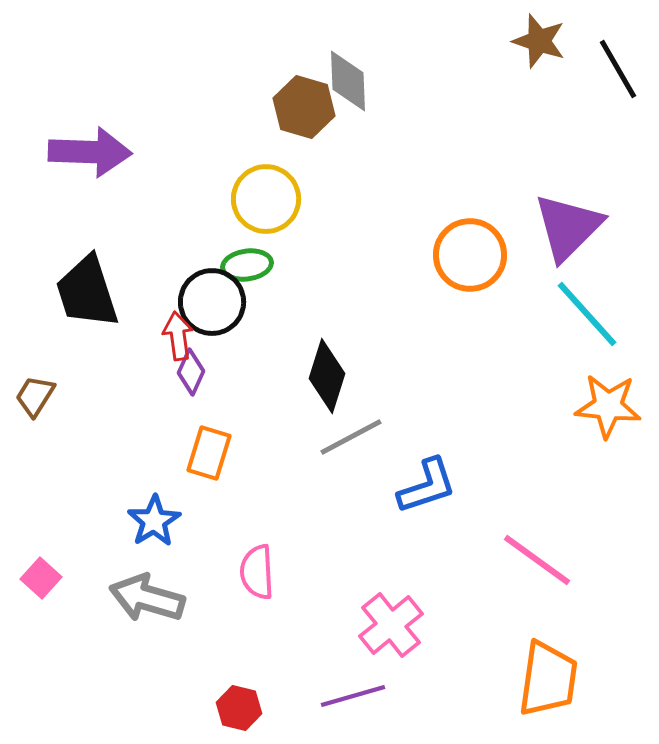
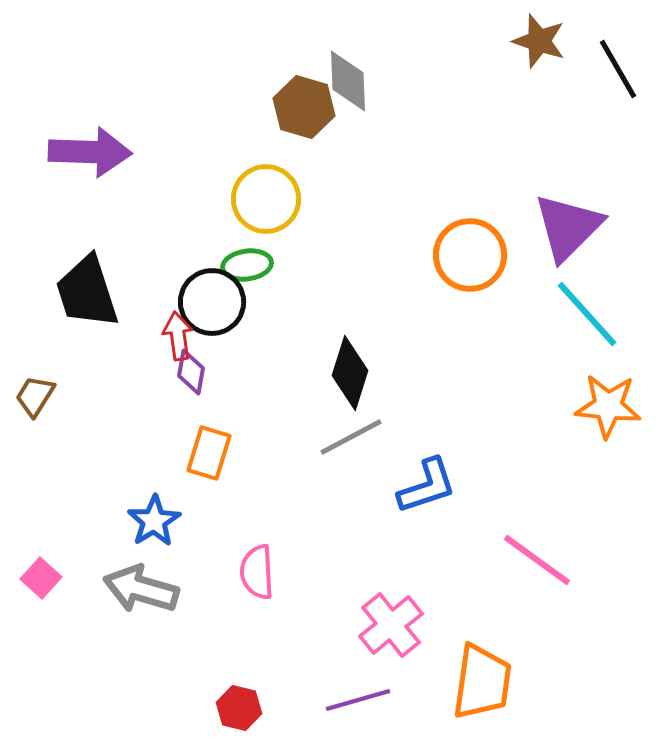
purple diamond: rotated 15 degrees counterclockwise
black diamond: moved 23 px right, 3 px up
gray arrow: moved 6 px left, 9 px up
orange trapezoid: moved 66 px left, 3 px down
purple line: moved 5 px right, 4 px down
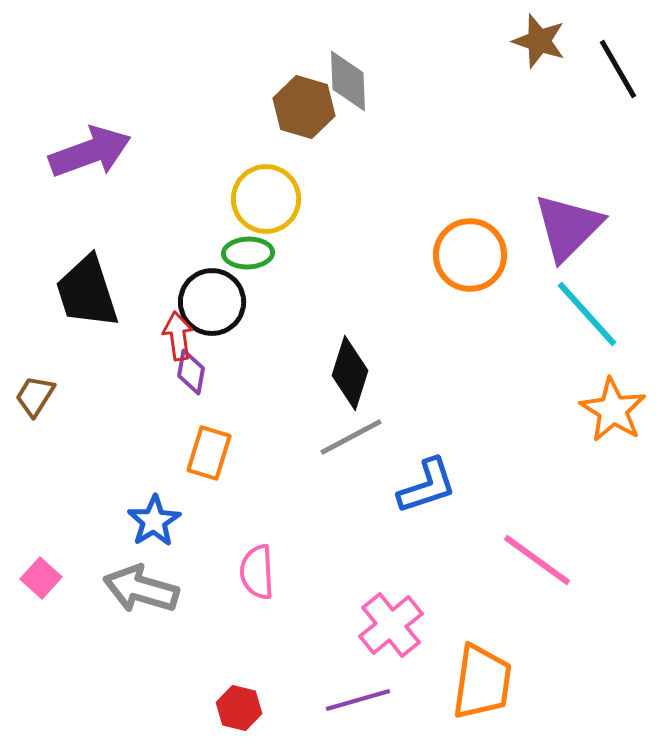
purple arrow: rotated 22 degrees counterclockwise
green ellipse: moved 1 px right, 12 px up; rotated 6 degrees clockwise
orange star: moved 5 px right, 4 px down; rotated 26 degrees clockwise
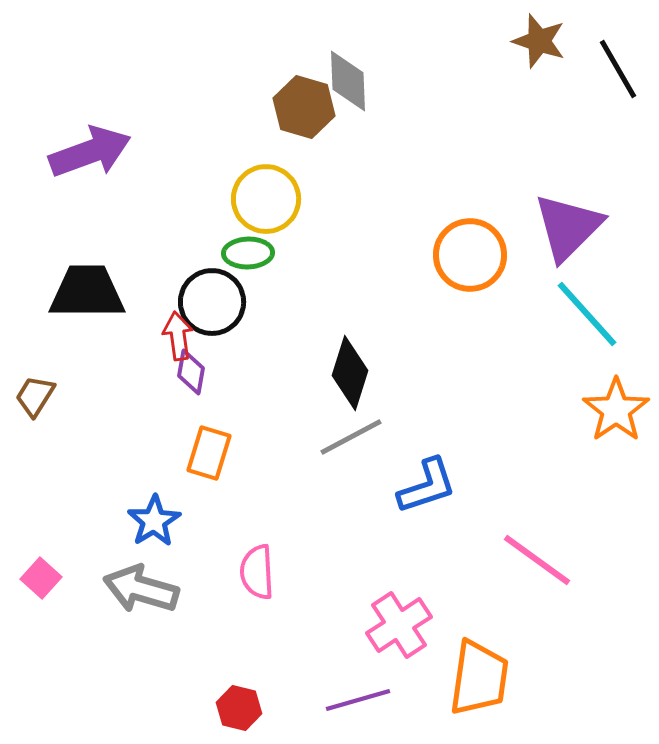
black trapezoid: rotated 108 degrees clockwise
orange star: moved 3 px right; rotated 6 degrees clockwise
pink cross: moved 8 px right; rotated 6 degrees clockwise
orange trapezoid: moved 3 px left, 4 px up
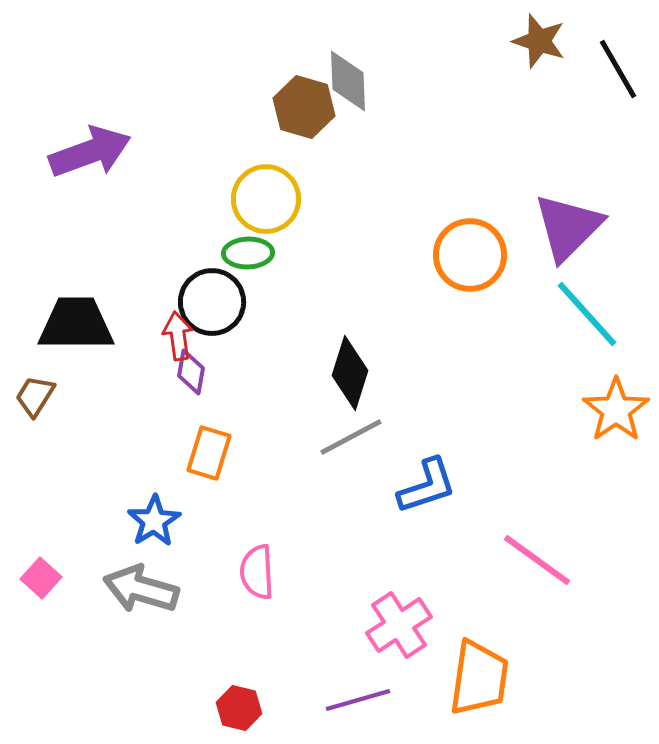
black trapezoid: moved 11 px left, 32 px down
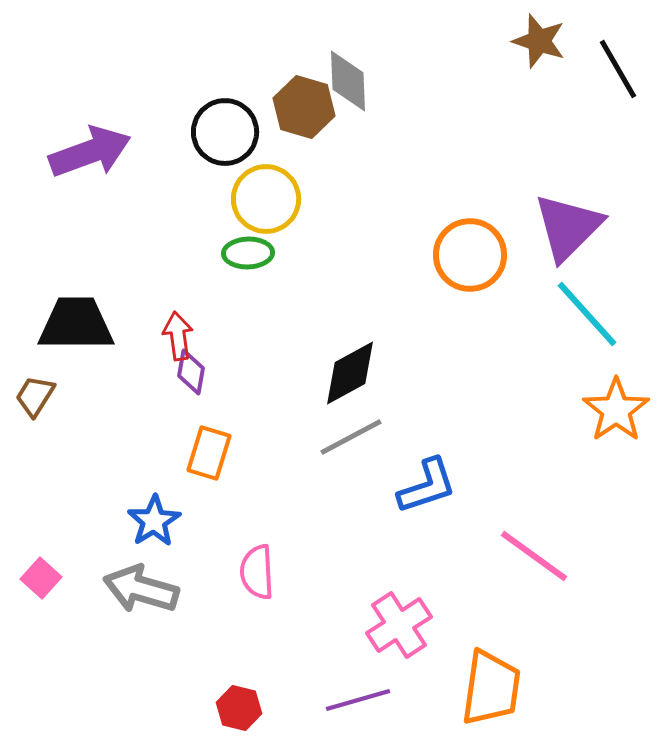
black circle: moved 13 px right, 170 px up
black diamond: rotated 44 degrees clockwise
pink line: moved 3 px left, 4 px up
orange trapezoid: moved 12 px right, 10 px down
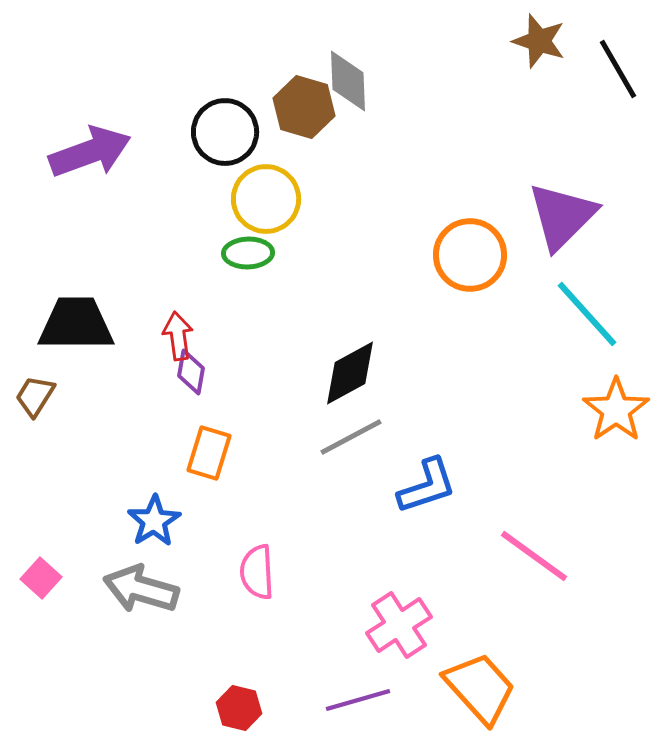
purple triangle: moved 6 px left, 11 px up
orange trapezoid: moved 11 px left; rotated 50 degrees counterclockwise
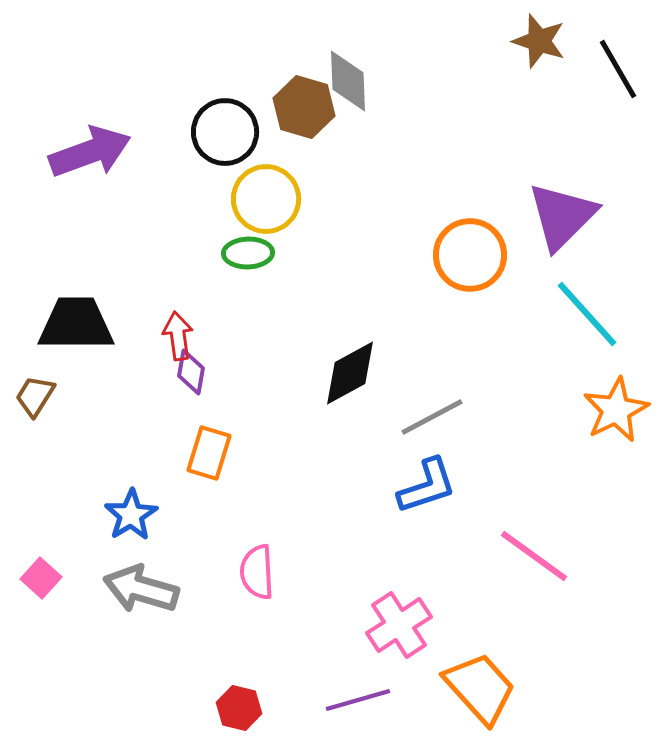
orange star: rotated 8 degrees clockwise
gray line: moved 81 px right, 20 px up
blue star: moved 23 px left, 6 px up
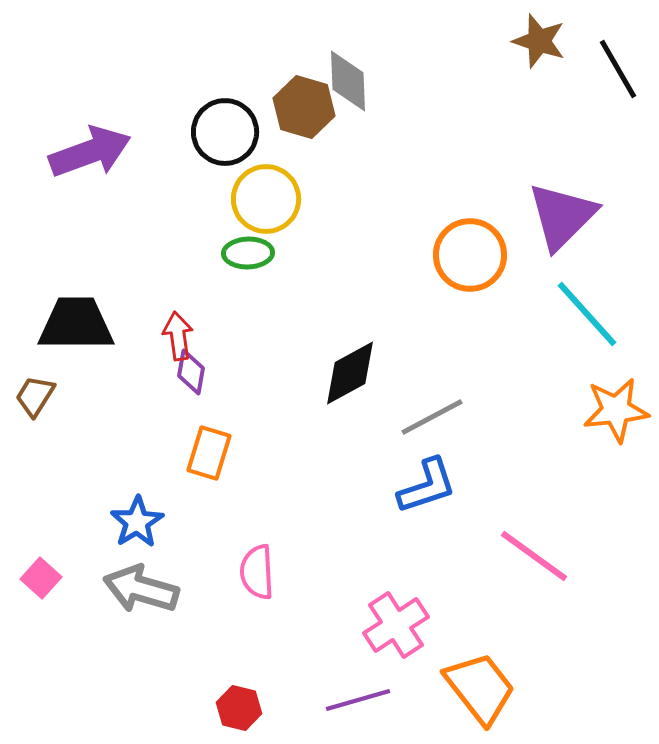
orange star: rotated 20 degrees clockwise
blue star: moved 6 px right, 7 px down
pink cross: moved 3 px left
orange trapezoid: rotated 4 degrees clockwise
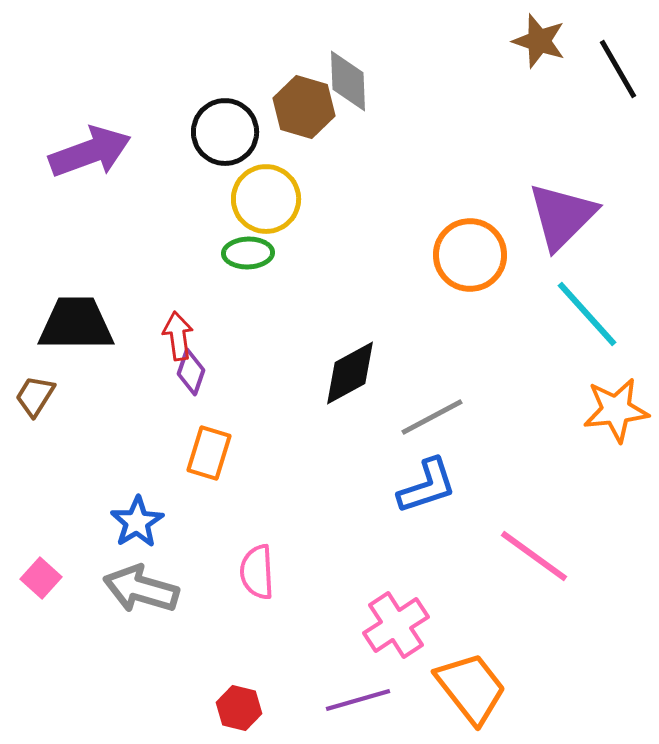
purple diamond: rotated 9 degrees clockwise
orange trapezoid: moved 9 px left
